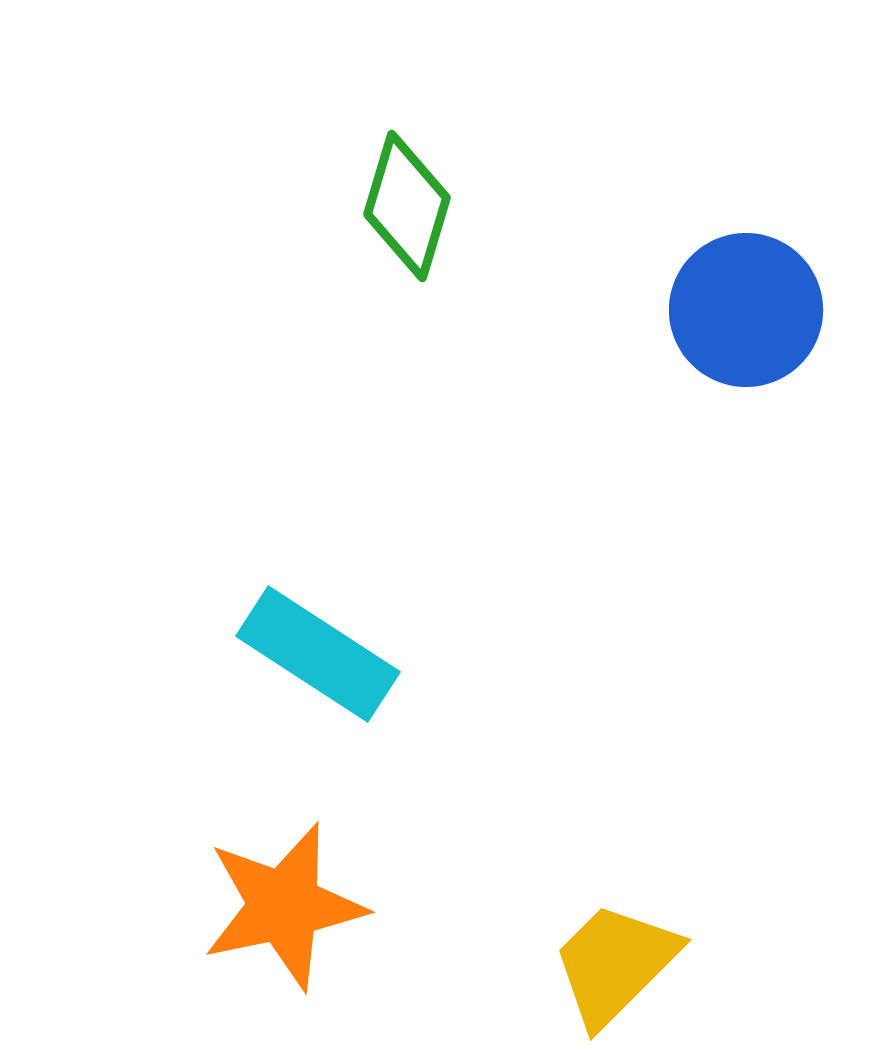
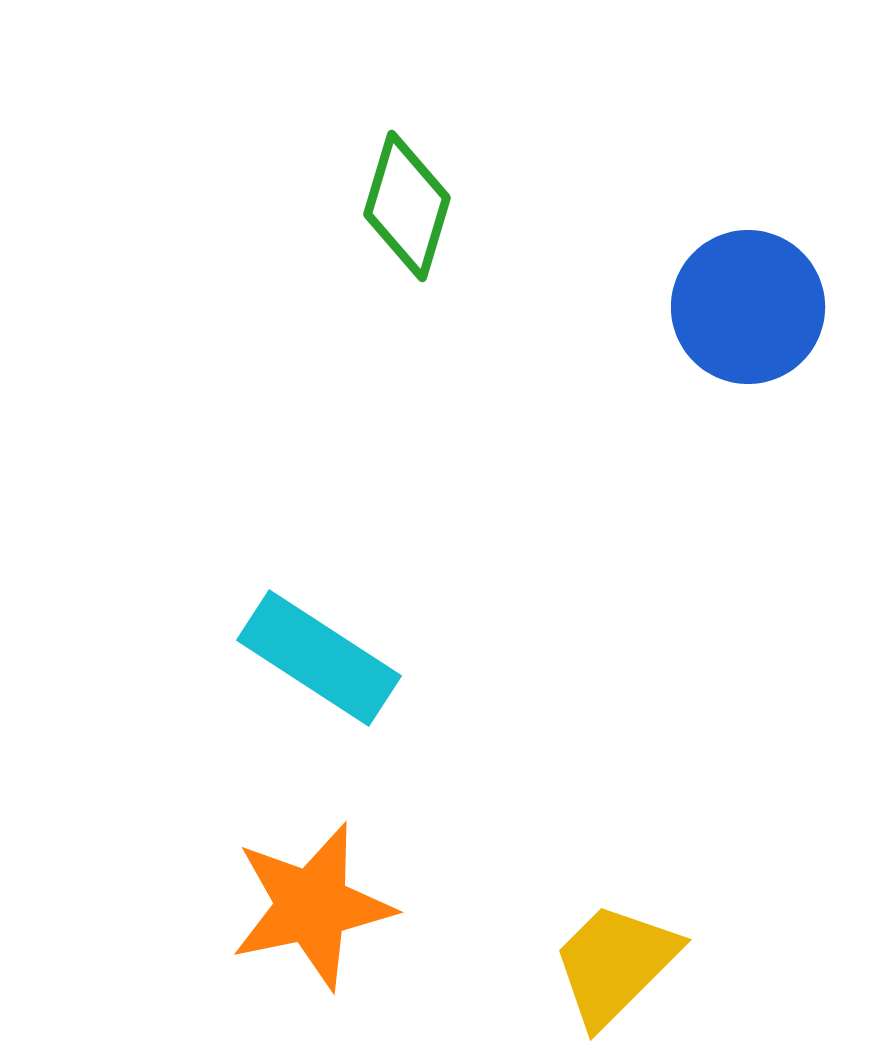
blue circle: moved 2 px right, 3 px up
cyan rectangle: moved 1 px right, 4 px down
orange star: moved 28 px right
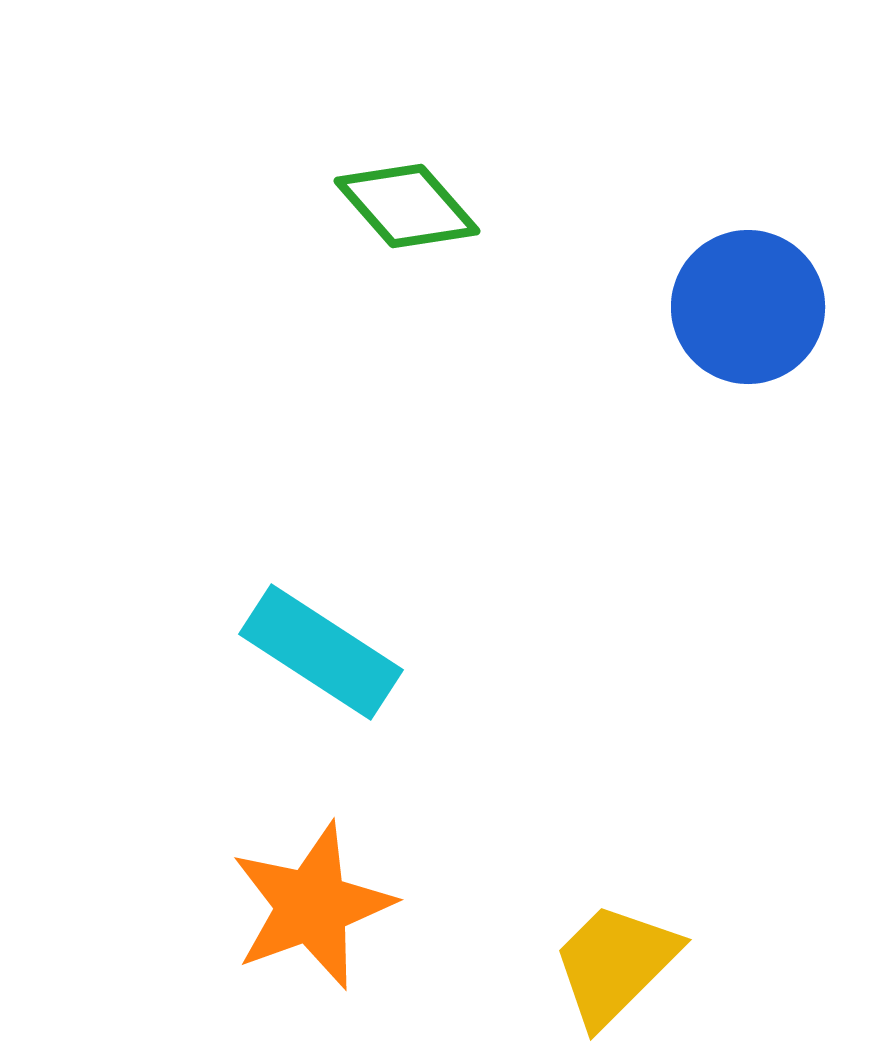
green diamond: rotated 58 degrees counterclockwise
cyan rectangle: moved 2 px right, 6 px up
orange star: rotated 8 degrees counterclockwise
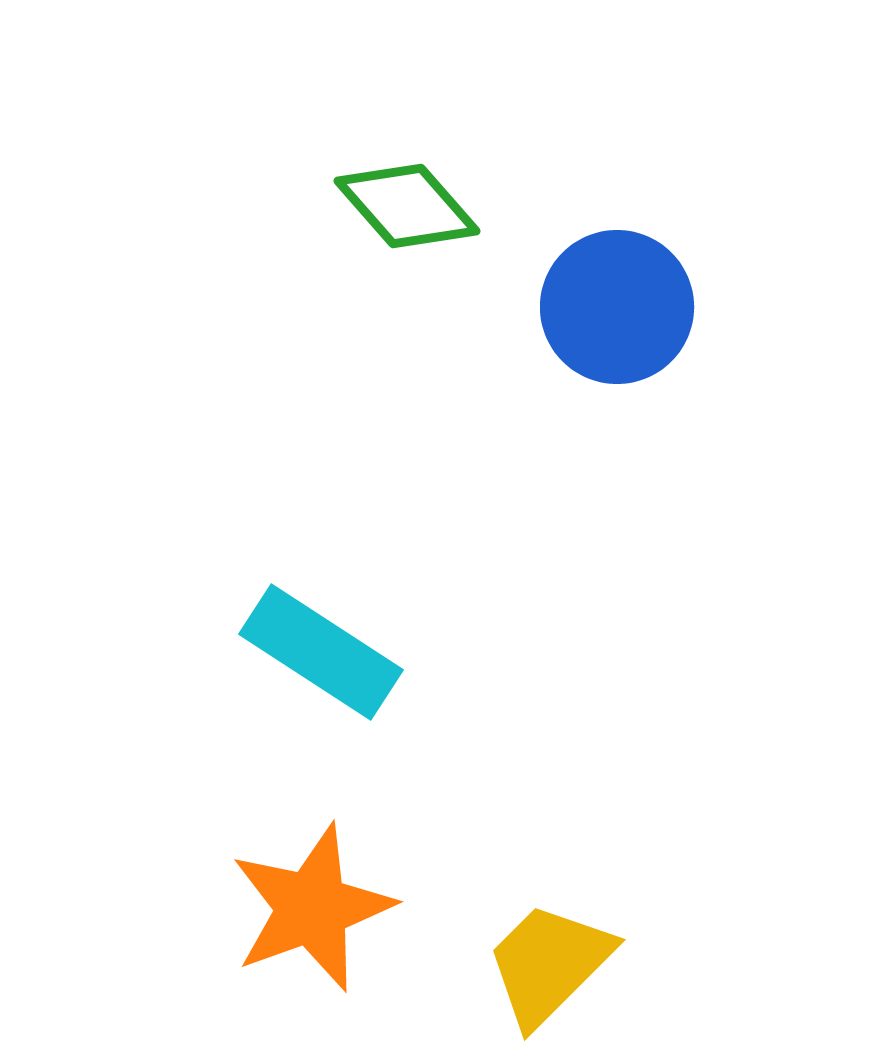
blue circle: moved 131 px left
orange star: moved 2 px down
yellow trapezoid: moved 66 px left
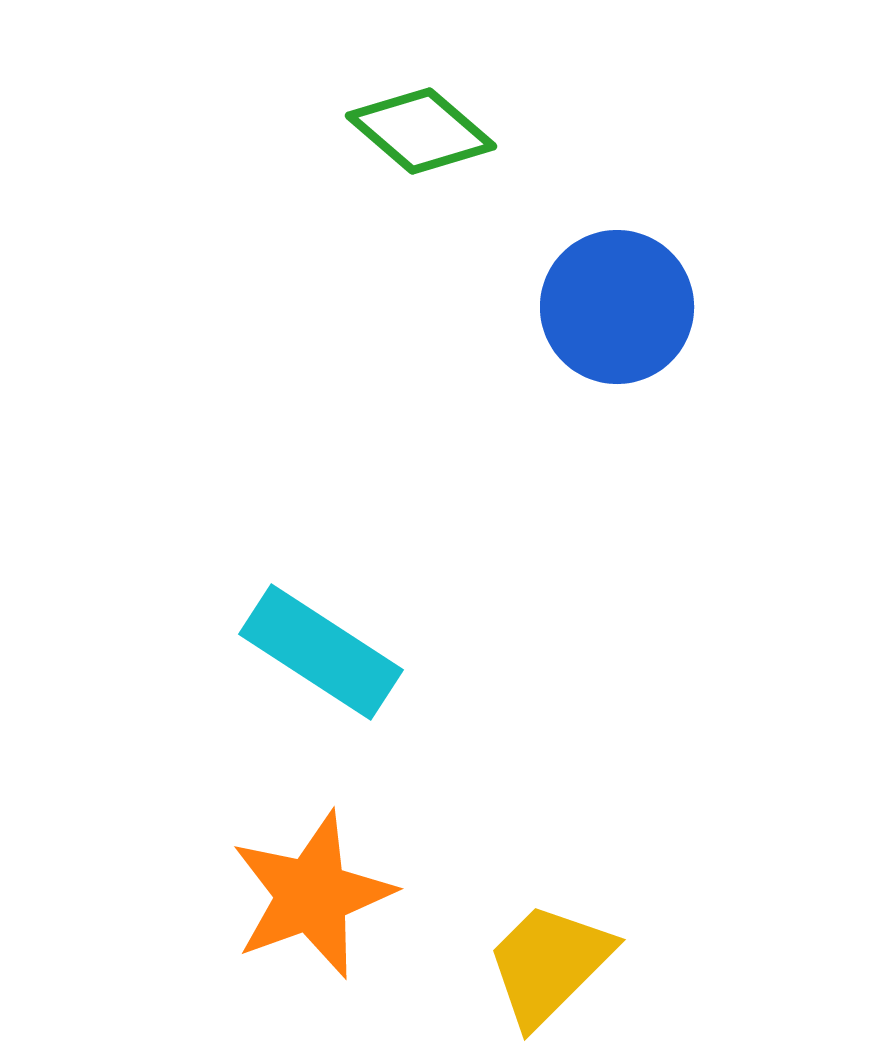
green diamond: moved 14 px right, 75 px up; rotated 8 degrees counterclockwise
orange star: moved 13 px up
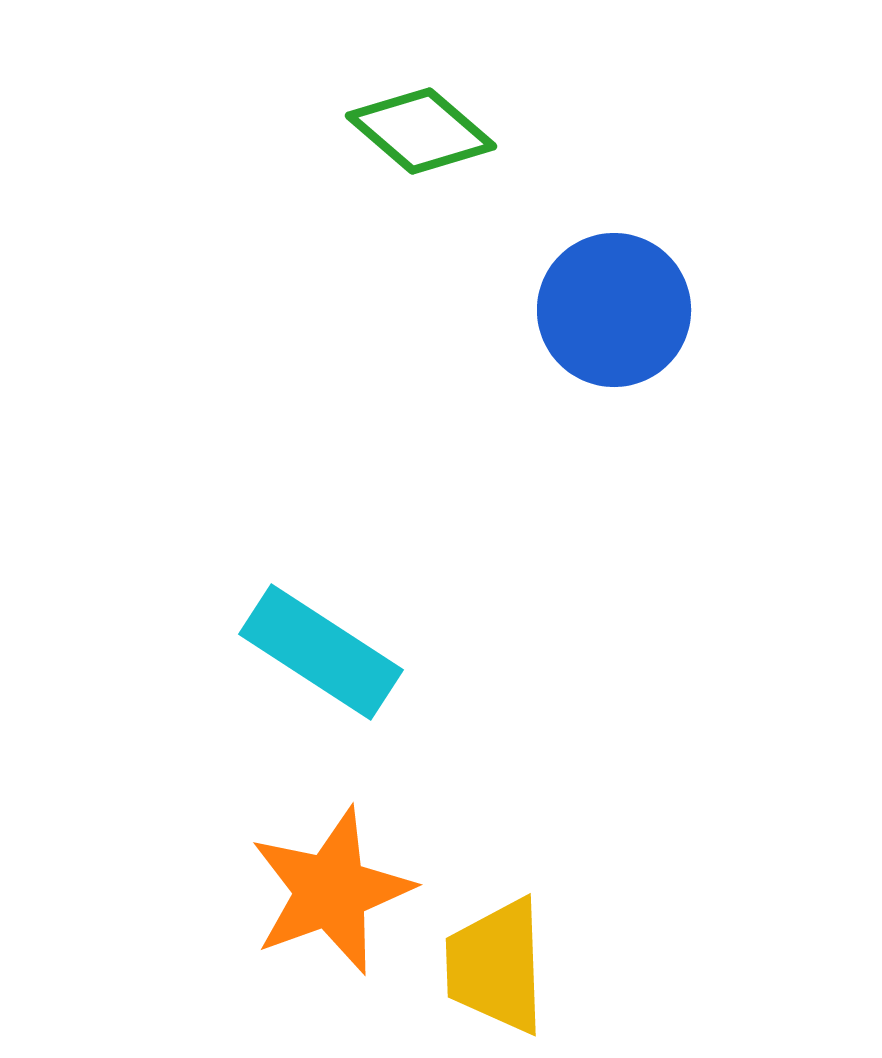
blue circle: moved 3 px left, 3 px down
orange star: moved 19 px right, 4 px up
yellow trapezoid: moved 53 px left, 2 px down; rotated 47 degrees counterclockwise
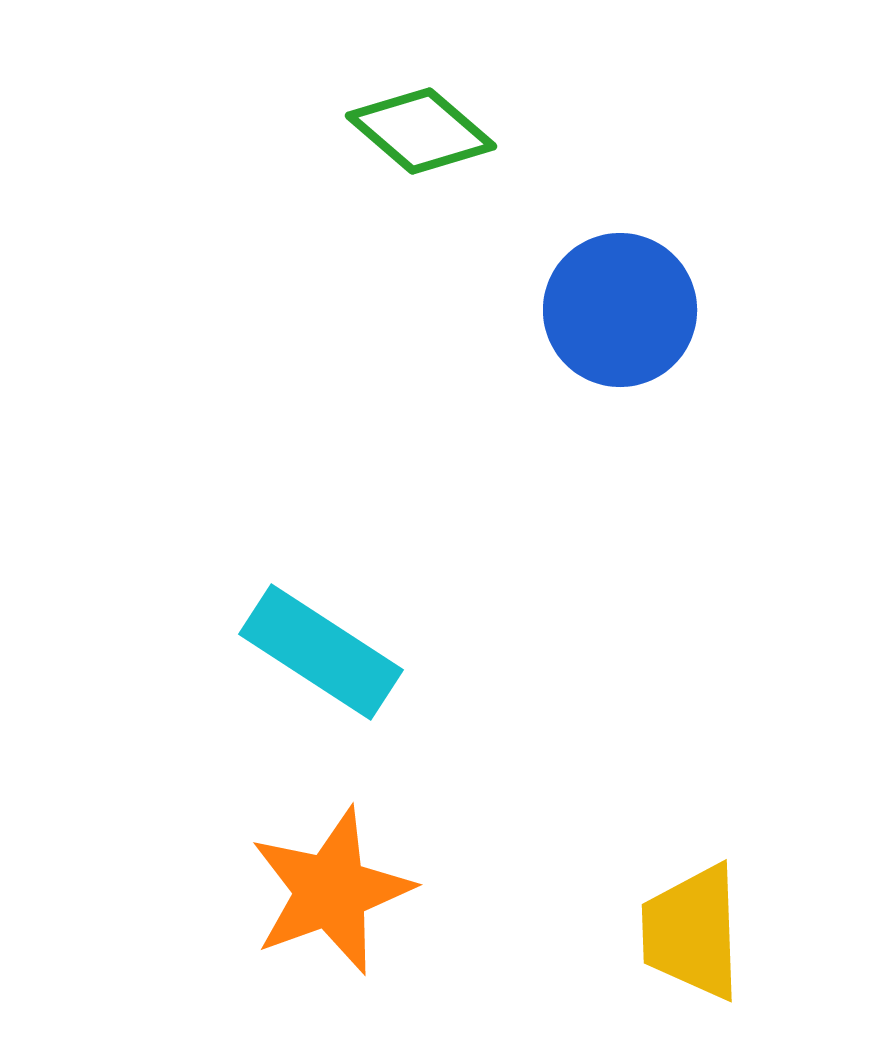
blue circle: moved 6 px right
yellow trapezoid: moved 196 px right, 34 px up
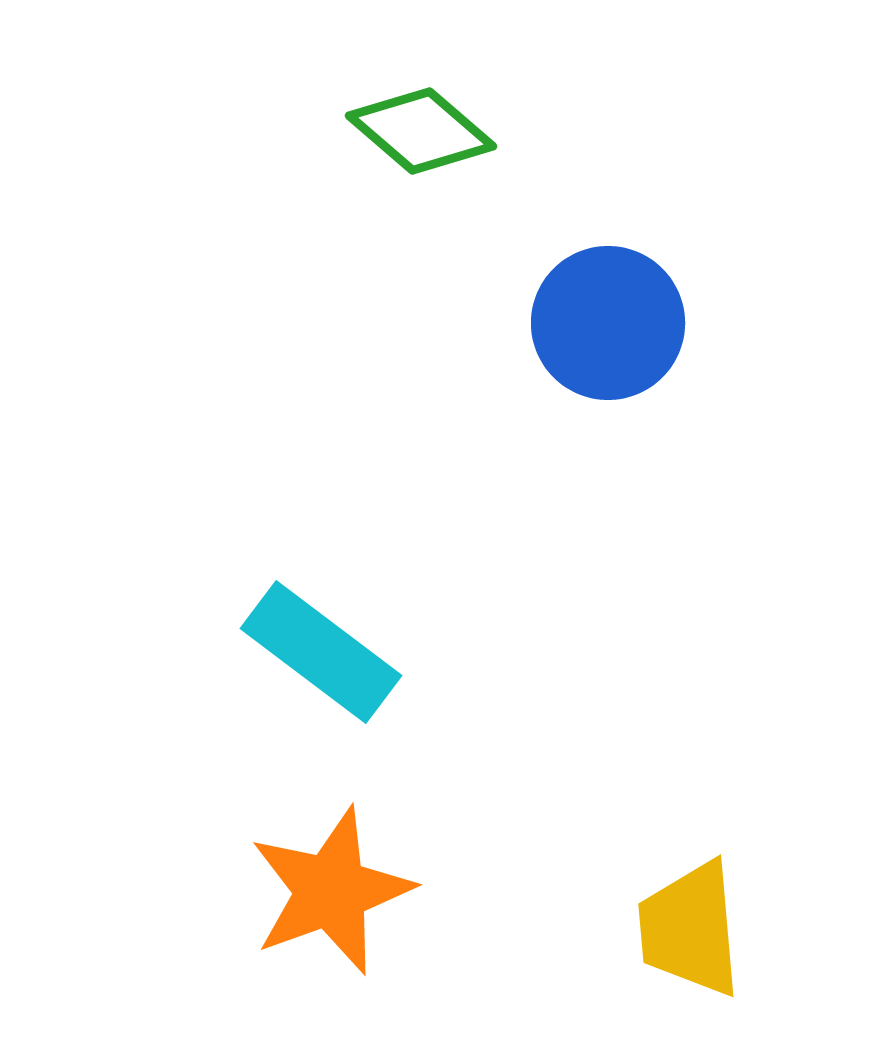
blue circle: moved 12 px left, 13 px down
cyan rectangle: rotated 4 degrees clockwise
yellow trapezoid: moved 2 px left, 3 px up; rotated 3 degrees counterclockwise
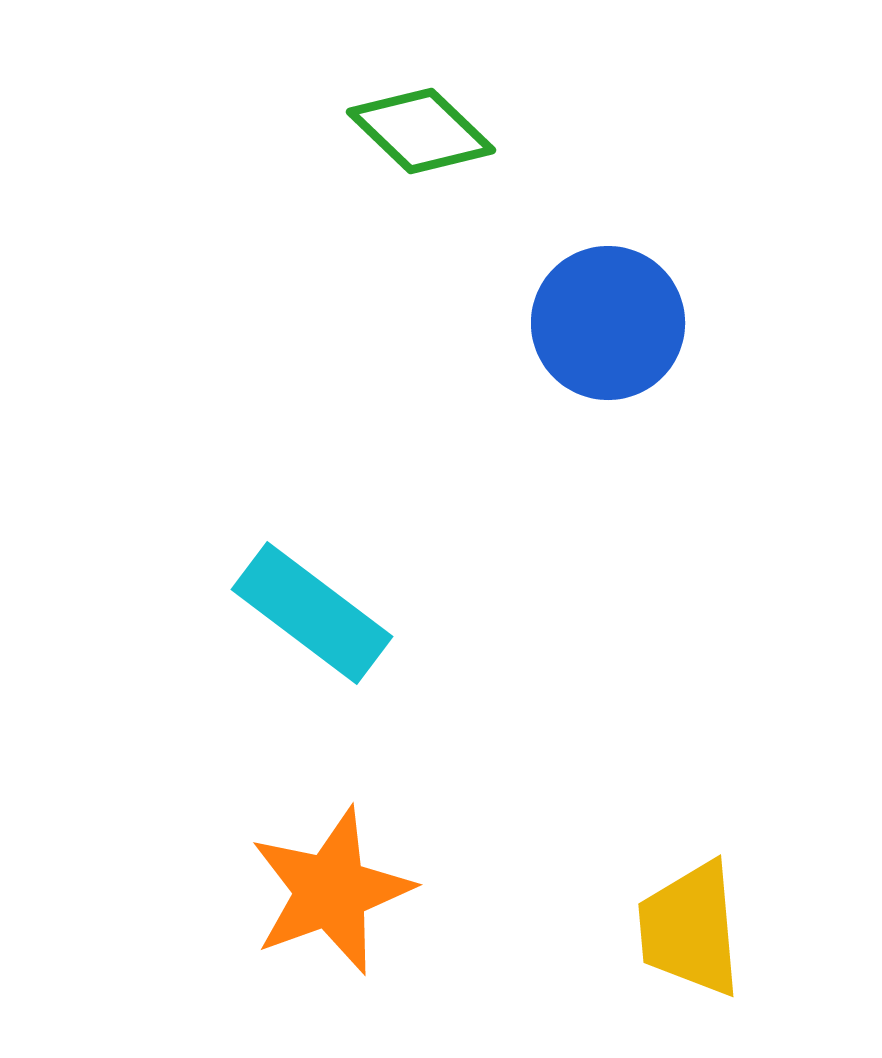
green diamond: rotated 3 degrees clockwise
cyan rectangle: moved 9 px left, 39 px up
